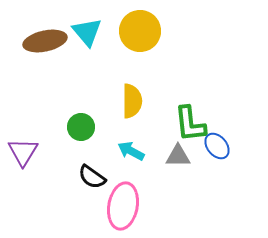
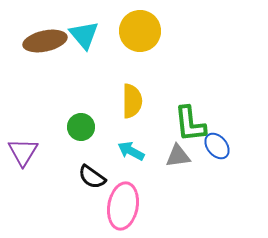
cyan triangle: moved 3 px left, 3 px down
gray triangle: rotated 8 degrees counterclockwise
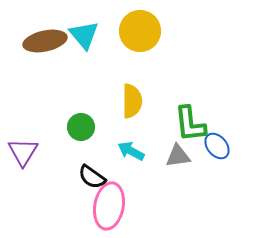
pink ellipse: moved 14 px left
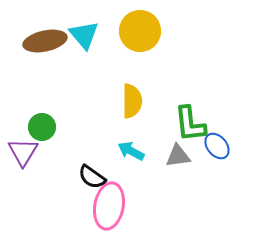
green circle: moved 39 px left
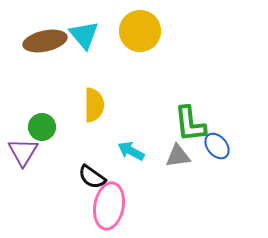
yellow semicircle: moved 38 px left, 4 px down
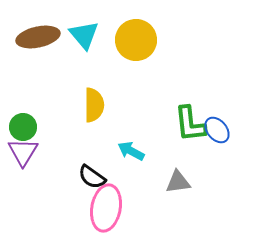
yellow circle: moved 4 px left, 9 px down
brown ellipse: moved 7 px left, 4 px up
green circle: moved 19 px left
blue ellipse: moved 16 px up
gray triangle: moved 26 px down
pink ellipse: moved 3 px left, 2 px down
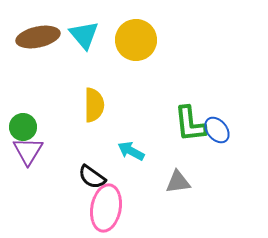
purple triangle: moved 5 px right, 1 px up
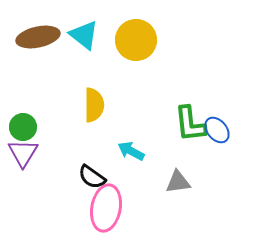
cyan triangle: rotated 12 degrees counterclockwise
purple triangle: moved 5 px left, 2 px down
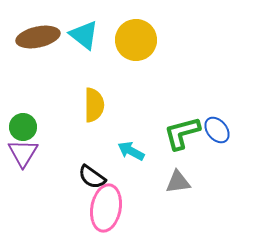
green L-shape: moved 8 px left, 9 px down; rotated 81 degrees clockwise
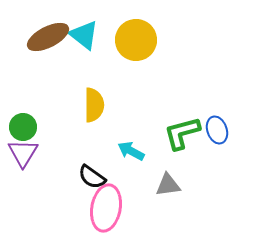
brown ellipse: moved 10 px right; rotated 15 degrees counterclockwise
blue ellipse: rotated 20 degrees clockwise
gray triangle: moved 10 px left, 3 px down
